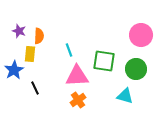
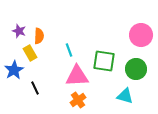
yellow rectangle: moved 1 px up; rotated 35 degrees counterclockwise
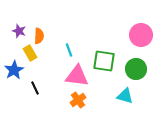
pink triangle: rotated 10 degrees clockwise
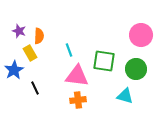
orange cross: rotated 28 degrees clockwise
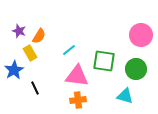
orange semicircle: rotated 28 degrees clockwise
cyan line: rotated 72 degrees clockwise
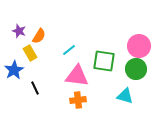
pink circle: moved 2 px left, 11 px down
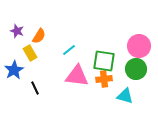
purple star: moved 2 px left
orange cross: moved 26 px right, 21 px up
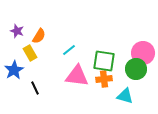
pink circle: moved 4 px right, 7 px down
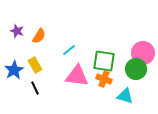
yellow rectangle: moved 5 px right, 12 px down
orange cross: rotated 28 degrees clockwise
